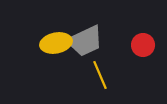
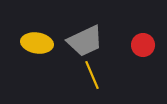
yellow ellipse: moved 19 px left; rotated 20 degrees clockwise
yellow line: moved 8 px left
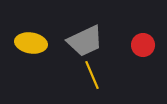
yellow ellipse: moved 6 px left
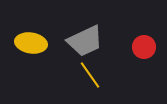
red circle: moved 1 px right, 2 px down
yellow line: moved 2 px left; rotated 12 degrees counterclockwise
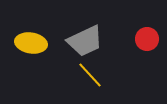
red circle: moved 3 px right, 8 px up
yellow line: rotated 8 degrees counterclockwise
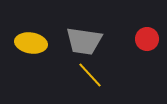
gray trapezoid: moved 1 px left; rotated 33 degrees clockwise
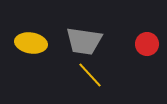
red circle: moved 5 px down
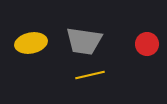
yellow ellipse: rotated 20 degrees counterclockwise
yellow line: rotated 60 degrees counterclockwise
